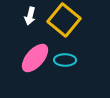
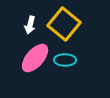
white arrow: moved 9 px down
yellow square: moved 4 px down
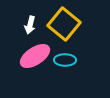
pink ellipse: moved 2 px up; rotated 16 degrees clockwise
